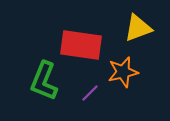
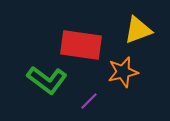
yellow triangle: moved 2 px down
green L-shape: moved 3 px right, 1 px up; rotated 75 degrees counterclockwise
purple line: moved 1 px left, 8 px down
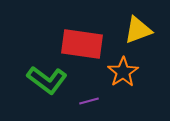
red rectangle: moved 1 px right, 1 px up
orange star: rotated 20 degrees counterclockwise
purple line: rotated 30 degrees clockwise
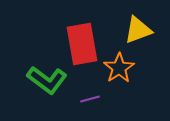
red rectangle: rotated 72 degrees clockwise
orange star: moved 4 px left, 4 px up
purple line: moved 1 px right, 2 px up
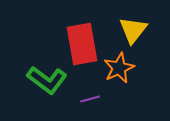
yellow triangle: moved 5 px left; rotated 32 degrees counterclockwise
orange star: rotated 8 degrees clockwise
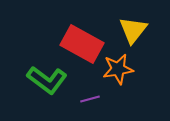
red rectangle: rotated 51 degrees counterclockwise
orange star: moved 1 px left, 1 px down; rotated 16 degrees clockwise
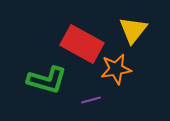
orange star: moved 2 px left
green L-shape: rotated 21 degrees counterclockwise
purple line: moved 1 px right, 1 px down
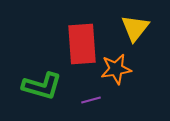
yellow triangle: moved 2 px right, 2 px up
red rectangle: rotated 57 degrees clockwise
green L-shape: moved 5 px left, 6 px down
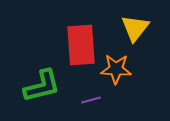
red rectangle: moved 1 px left, 1 px down
orange star: rotated 12 degrees clockwise
green L-shape: rotated 30 degrees counterclockwise
